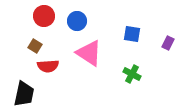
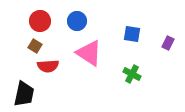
red circle: moved 4 px left, 5 px down
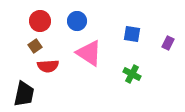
brown square: rotated 24 degrees clockwise
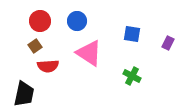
green cross: moved 2 px down
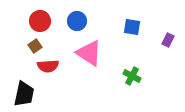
blue square: moved 7 px up
purple rectangle: moved 3 px up
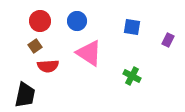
black trapezoid: moved 1 px right, 1 px down
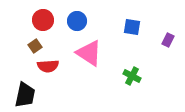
red circle: moved 3 px right, 1 px up
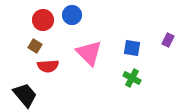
blue circle: moved 5 px left, 6 px up
blue square: moved 21 px down
brown square: rotated 24 degrees counterclockwise
pink triangle: rotated 12 degrees clockwise
green cross: moved 2 px down
black trapezoid: rotated 52 degrees counterclockwise
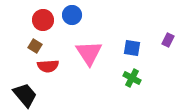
pink triangle: rotated 12 degrees clockwise
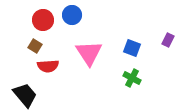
blue square: rotated 12 degrees clockwise
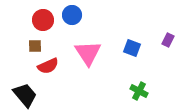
brown square: rotated 32 degrees counterclockwise
pink triangle: moved 1 px left
red semicircle: rotated 20 degrees counterclockwise
green cross: moved 7 px right, 13 px down
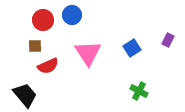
blue square: rotated 36 degrees clockwise
